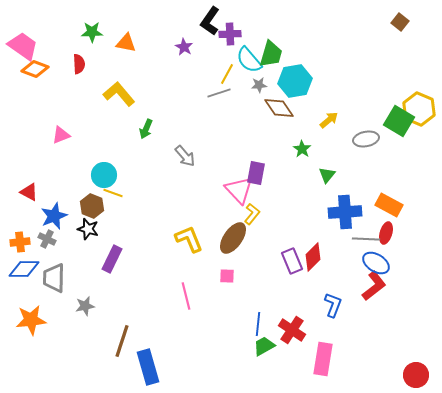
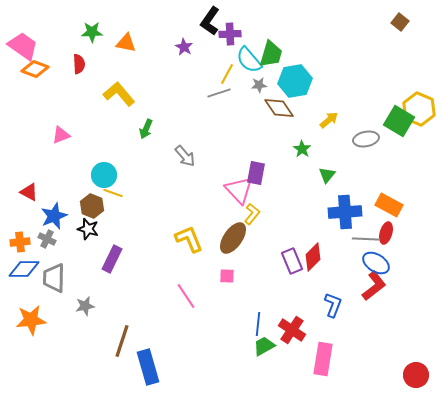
pink line at (186, 296): rotated 20 degrees counterclockwise
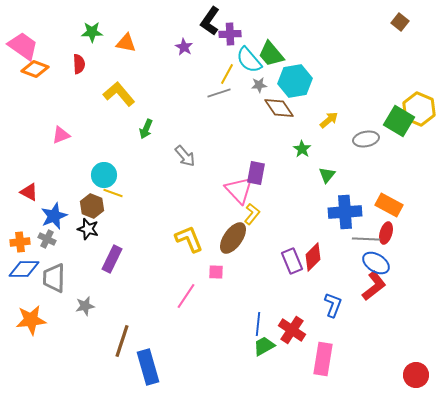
green trapezoid at (271, 54): rotated 124 degrees clockwise
pink square at (227, 276): moved 11 px left, 4 px up
pink line at (186, 296): rotated 68 degrees clockwise
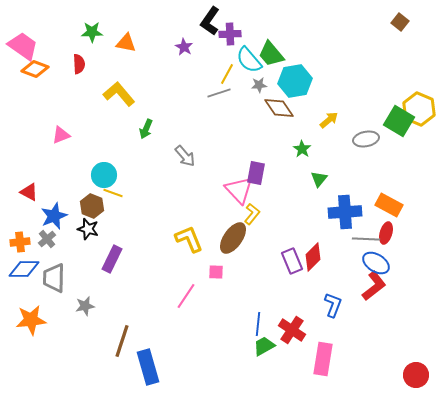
green triangle at (327, 175): moved 8 px left, 4 px down
gray cross at (47, 239): rotated 24 degrees clockwise
